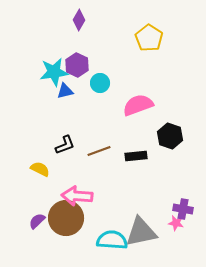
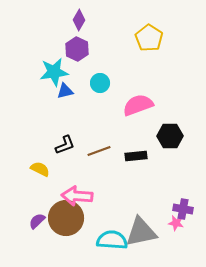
purple hexagon: moved 16 px up
black hexagon: rotated 20 degrees counterclockwise
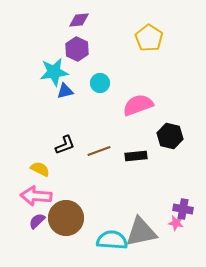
purple diamond: rotated 55 degrees clockwise
black hexagon: rotated 15 degrees clockwise
pink arrow: moved 41 px left
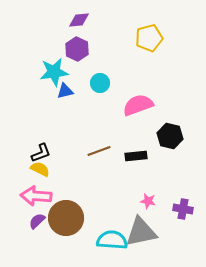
yellow pentagon: rotated 24 degrees clockwise
black L-shape: moved 24 px left, 8 px down
pink star: moved 28 px left, 22 px up
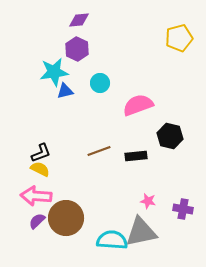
yellow pentagon: moved 30 px right
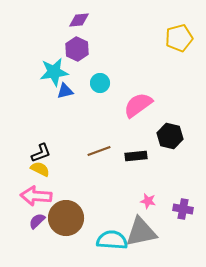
pink semicircle: rotated 16 degrees counterclockwise
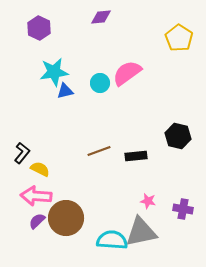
purple diamond: moved 22 px right, 3 px up
yellow pentagon: rotated 24 degrees counterclockwise
purple hexagon: moved 38 px left, 21 px up
pink semicircle: moved 11 px left, 32 px up
black hexagon: moved 8 px right
black L-shape: moved 19 px left; rotated 30 degrees counterclockwise
